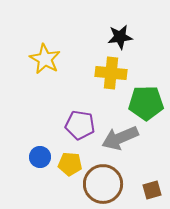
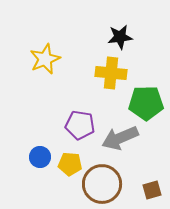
yellow star: rotated 20 degrees clockwise
brown circle: moved 1 px left
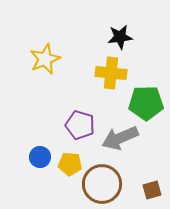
purple pentagon: rotated 8 degrees clockwise
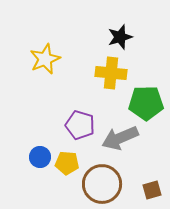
black star: rotated 10 degrees counterclockwise
yellow pentagon: moved 3 px left, 1 px up
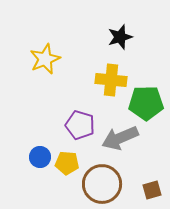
yellow cross: moved 7 px down
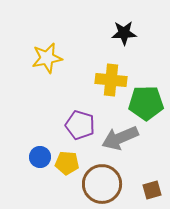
black star: moved 4 px right, 4 px up; rotated 15 degrees clockwise
yellow star: moved 2 px right, 1 px up; rotated 12 degrees clockwise
